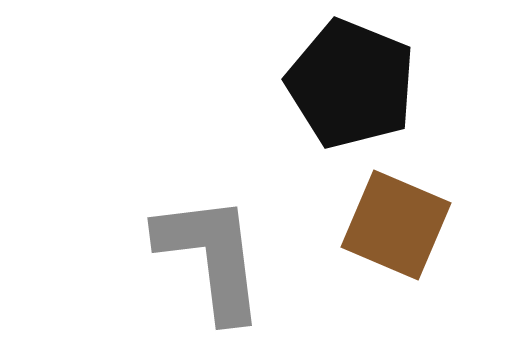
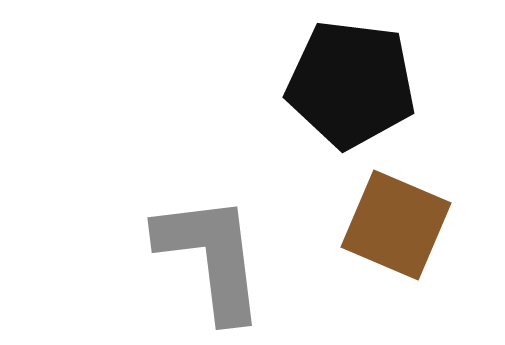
black pentagon: rotated 15 degrees counterclockwise
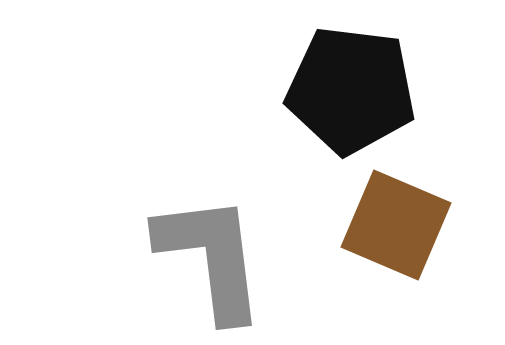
black pentagon: moved 6 px down
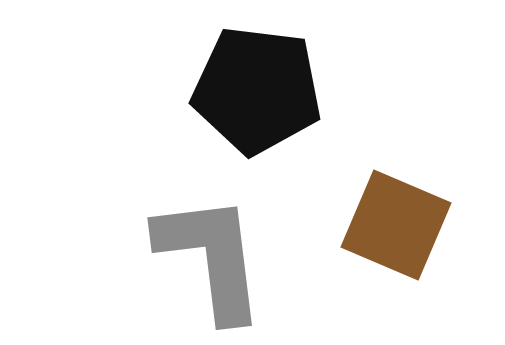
black pentagon: moved 94 px left
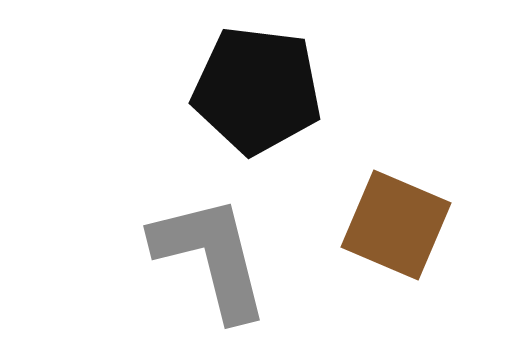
gray L-shape: rotated 7 degrees counterclockwise
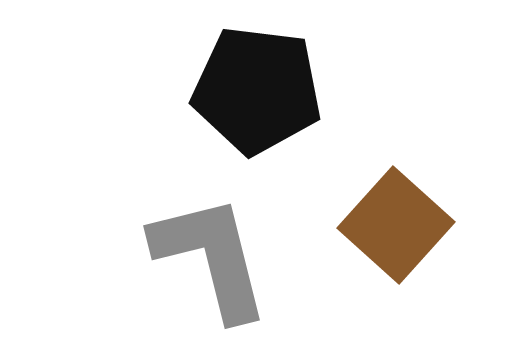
brown square: rotated 19 degrees clockwise
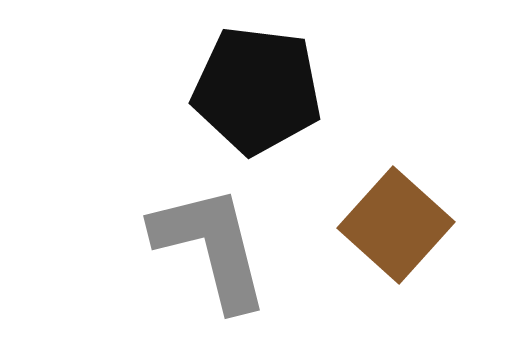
gray L-shape: moved 10 px up
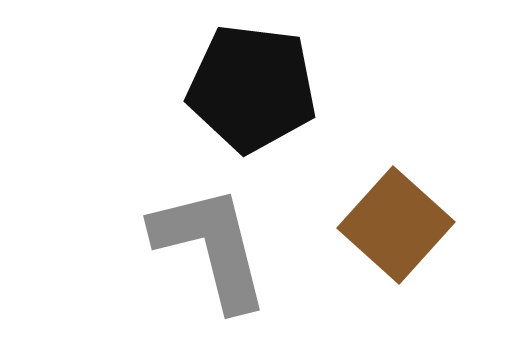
black pentagon: moved 5 px left, 2 px up
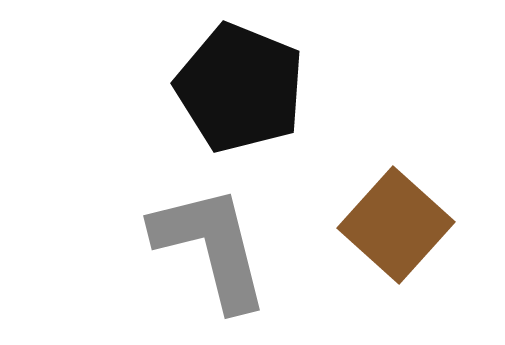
black pentagon: moved 12 px left; rotated 15 degrees clockwise
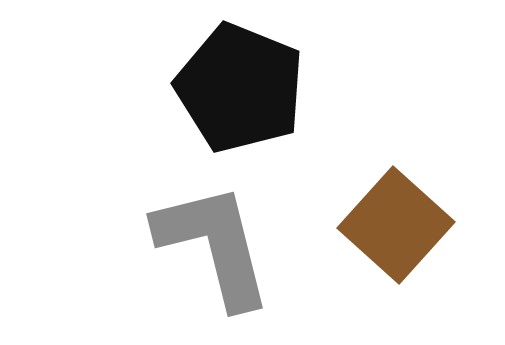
gray L-shape: moved 3 px right, 2 px up
